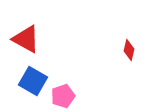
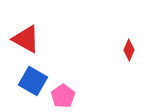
red diamond: rotated 10 degrees clockwise
pink pentagon: rotated 15 degrees counterclockwise
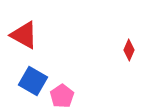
red triangle: moved 2 px left, 4 px up
pink pentagon: moved 1 px left
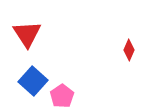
red triangle: moved 3 px right, 1 px up; rotated 28 degrees clockwise
blue square: rotated 12 degrees clockwise
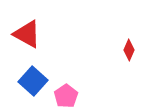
red triangle: rotated 28 degrees counterclockwise
pink pentagon: moved 4 px right
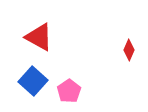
red triangle: moved 12 px right, 3 px down
pink pentagon: moved 3 px right, 5 px up
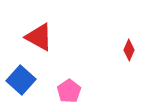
blue square: moved 12 px left, 1 px up
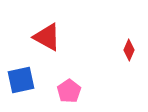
red triangle: moved 8 px right
blue square: rotated 36 degrees clockwise
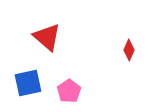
red triangle: rotated 12 degrees clockwise
blue square: moved 7 px right, 3 px down
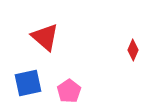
red triangle: moved 2 px left
red diamond: moved 4 px right
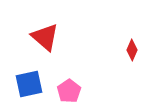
red diamond: moved 1 px left
blue square: moved 1 px right, 1 px down
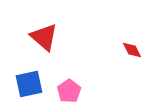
red triangle: moved 1 px left
red diamond: rotated 50 degrees counterclockwise
